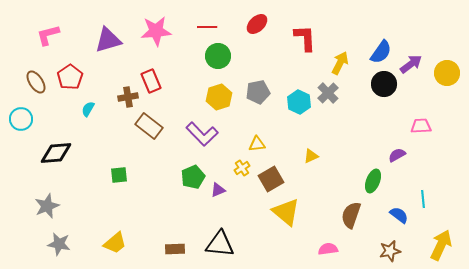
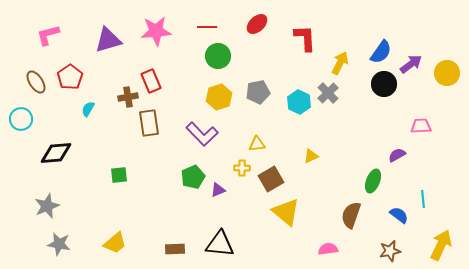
brown rectangle at (149, 126): moved 3 px up; rotated 44 degrees clockwise
yellow cross at (242, 168): rotated 35 degrees clockwise
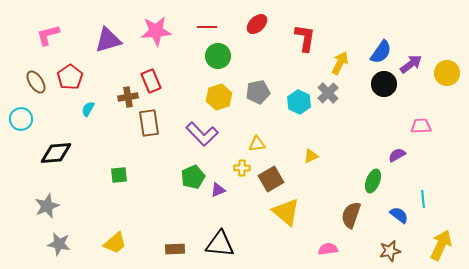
red L-shape at (305, 38): rotated 12 degrees clockwise
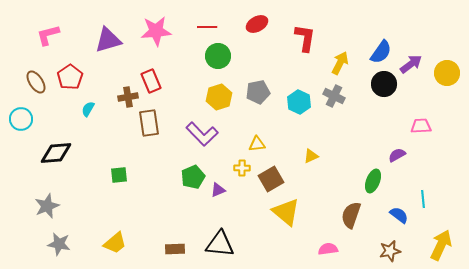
red ellipse at (257, 24): rotated 15 degrees clockwise
gray cross at (328, 93): moved 6 px right, 3 px down; rotated 20 degrees counterclockwise
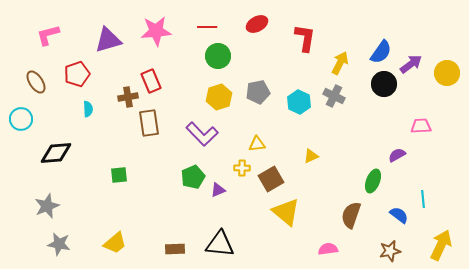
red pentagon at (70, 77): moved 7 px right, 3 px up; rotated 15 degrees clockwise
cyan semicircle at (88, 109): rotated 147 degrees clockwise
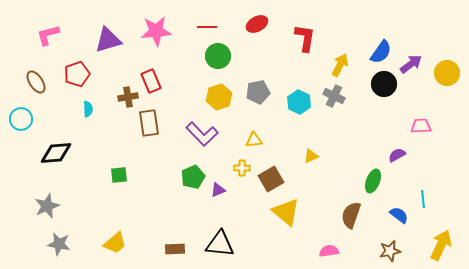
yellow arrow at (340, 63): moved 2 px down
yellow triangle at (257, 144): moved 3 px left, 4 px up
pink semicircle at (328, 249): moved 1 px right, 2 px down
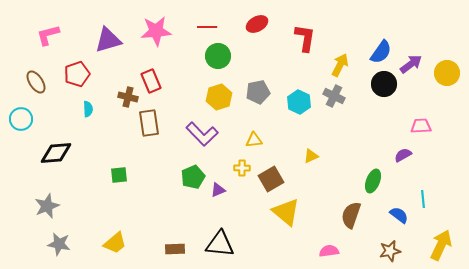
brown cross at (128, 97): rotated 24 degrees clockwise
purple semicircle at (397, 155): moved 6 px right
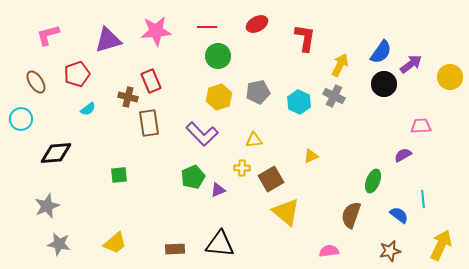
yellow circle at (447, 73): moved 3 px right, 4 px down
cyan semicircle at (88, 109): rotated 56 degrees clockwise
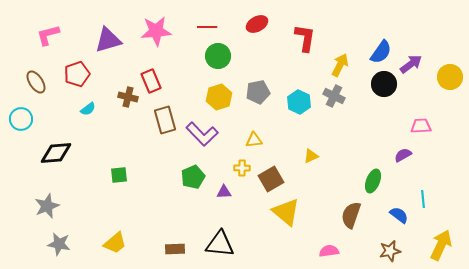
brown rectangle at (149, 123): moved 16 px right, 3 px up; rotated 8 degrees counterclockwise
purple triangle at (218, 190): moved 6 px right, 2 px down; rotated 21 degrees clockwise
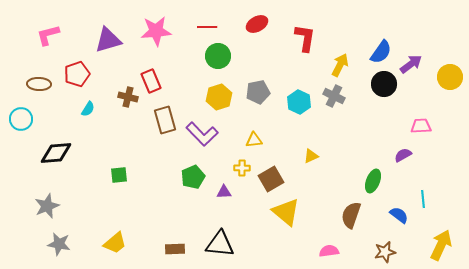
brown ellipse at (36, 82): moved 3 px right, 2 px down; rotated 55 degrees counterclockwise
cyan semicircle at (88, 109): rotated 21 degrees counterclockwise
brown star at (390, 251): moved 5 px left, 1 px down
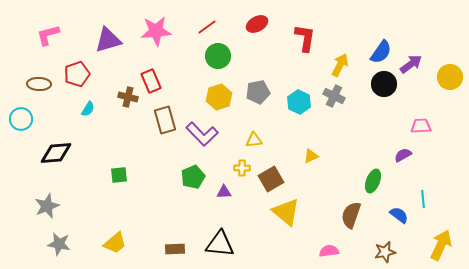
red line at (207, 27): rotated 36 degrees counterclockwise
